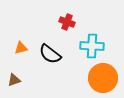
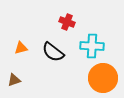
black semicircle: moved 3 px right, 2 px up
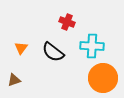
orange triangle: rotated 40 degrees counterclockwise
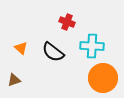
orange triangle: rotated 24 degrees counterclockwise
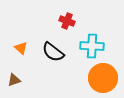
red cross: moved 1 px up
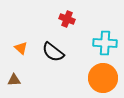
red cross: moved 2 px up
cyan cross: moved 13 px right, 3 px up
brown triangle: rotated 16 degrees clockwise
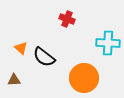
cyan cross: moved 3 px right
black semicircle: moved 9 px left, 5 px down
orange circle: moved 19 px left
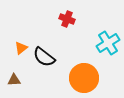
cyan cross: rotated 35 degrees counterclockwise
orange triangle: rotated 40 degrees clockwise
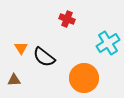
orange triangle: rotated 24 degrees counterclockwise
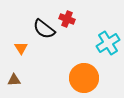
black semicircle: moved 28 px up
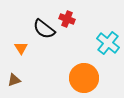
cyan cross: rotated 20 degrees counterclockwise
brown triangle: rotated 16 degrees counterclockwise
